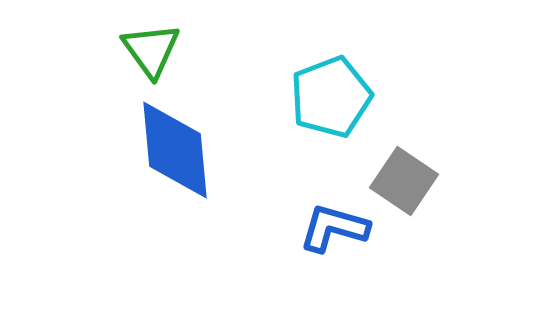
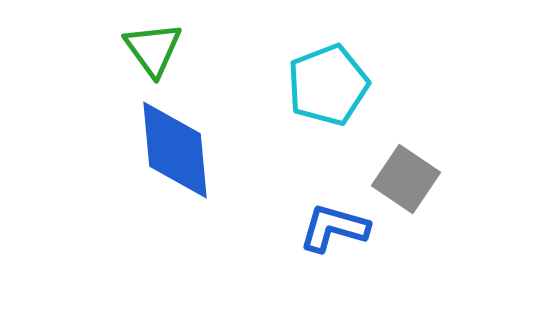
green triangle: moved 2 px right, 1 px up
cyan pentagon: moved 3 px left, 12 px up
gray square: moved 2 px right, 2 px up
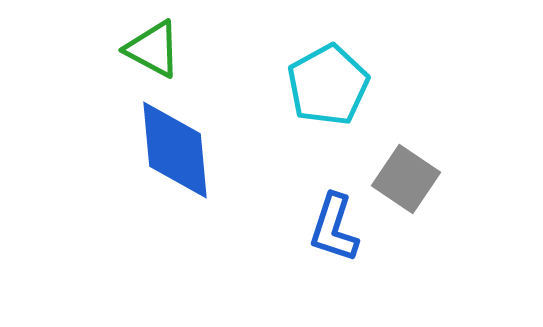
green triangle: rotated 26 degrees counterclockwise
cyan pentagon: rotated 8 degrees counterclockwise
blue L-shape: rotated 88 degrees counterclockwise
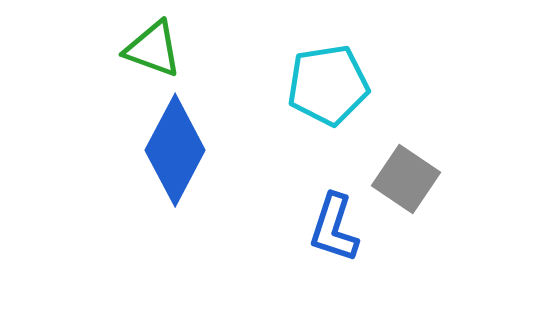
green triangle: rotated 8 degrees counterclockwise
cyan pentagon: rotated 20 degrees clockwise
blue diamond: rotated 33 degrees clockwise
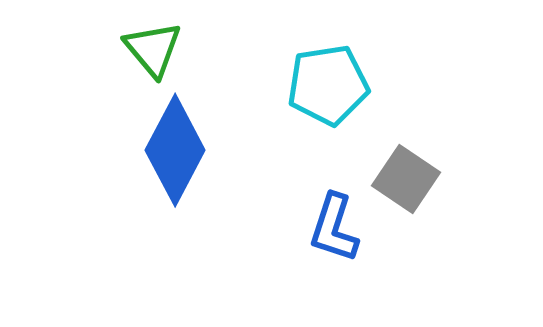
green triangle: rotated 30 degrees clockwise
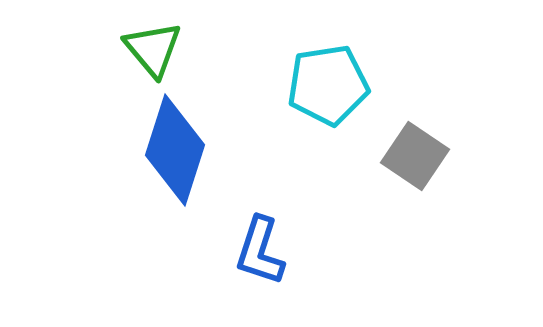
blue diamond: rotated 10 degrees counterclockwise
gray square: moved 9 px right, 23 px up
blue L-shape: moved 74 px left, 23 px down
